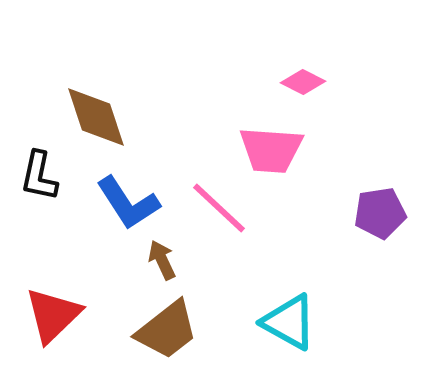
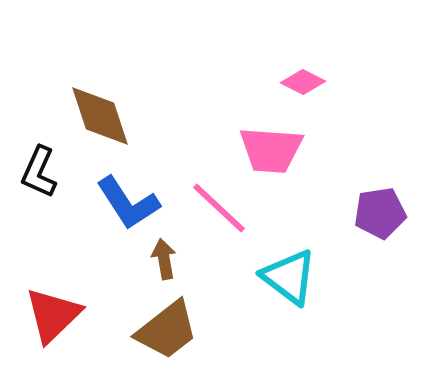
brown diamond: moved 4 px right, 1 px up
black L-shape: moved 4 px up; rotated 12 degrees clockwise
brown arrow: moved 2 px right, 1 px up; rotated 15 degrees clockwise
cyan triangle: moved 45 px up; rotated 8 degrees clockwise
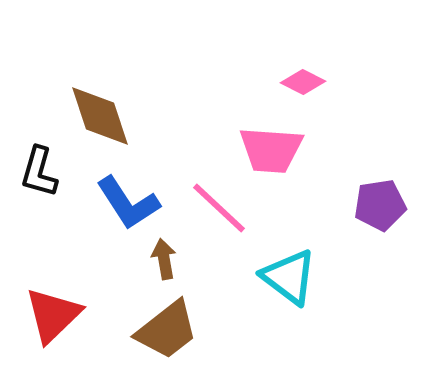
black L-shape: rotated 8 degrees counterclockwise
purple pentagon: moved 8 px up
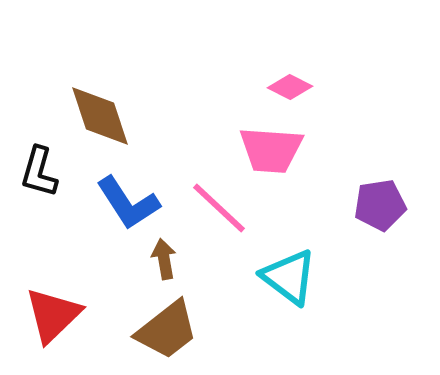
pink diamond: moved 13 px left, 5 px down
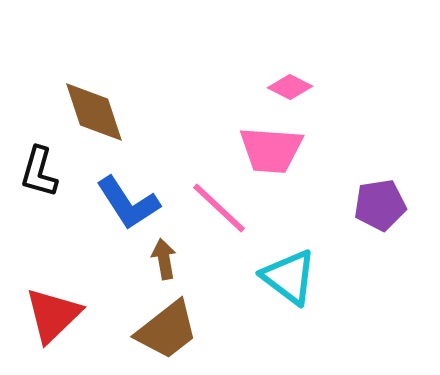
brown diamond: moved 6 px left, 4 px up
